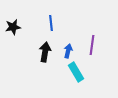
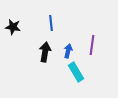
black star: rotated 21 degrees clockwise
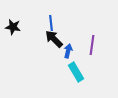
black arrow: moved 9 px right, 13 px up; rotated 54 degrees counterclockwise
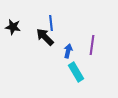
black arrow: moved 9 px left, 2 px up
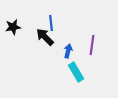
black star: rotated 21 degrees counterclockwise
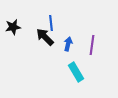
blue arrow: moved 7 px up
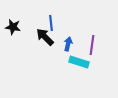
black star: rotated 21 degrees clockwise
cyan rectangle: moved 3 px right, 10 px up; rotated 42 degrees counterclockwise
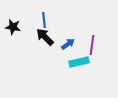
blue line: moved 7 px left, 3 px up
blue arrow: rotated 40 degrees clockwise
cyan rectangle: rotated 30 degrees counterclockwise
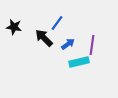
blue line: moved 13 px right, 3 px down; rotated 42 degrees clockwise
black star: moved 1 px right
black arrow: moved 1 px left, 1 px down
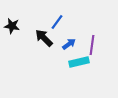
blue line: moved 1 px up
black star: moved 2 px left, 1 px up
blue arrow: moved 1 px right
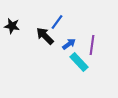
black arrow: moved 1 px right, 2 px up
cyan rectangle: rotated 60 degrees clockwise
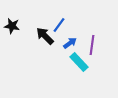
blue line: moved 2 px right, 3 px down
blue arrow: moved 1 px right, 1 px up
